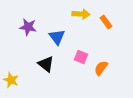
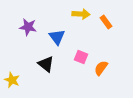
yellow star: moved 1 px right
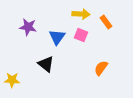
blue triangle: rotated 12 degrees clockwise
pink square: moved 22 px up
yellow star: rotated 21 degrees counterclockwise
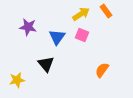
yellow arrow: rotated 36 degrees counterclockwise
orange rectangle: moved 11 px up
pink square: moved 1 px right
black triangle: rotated 12 degrees clockwise
orange semicircle: moved 1 px right, 2 px down
yellow star: moved 5 px right; rotated 14 degrees counterclockwise
